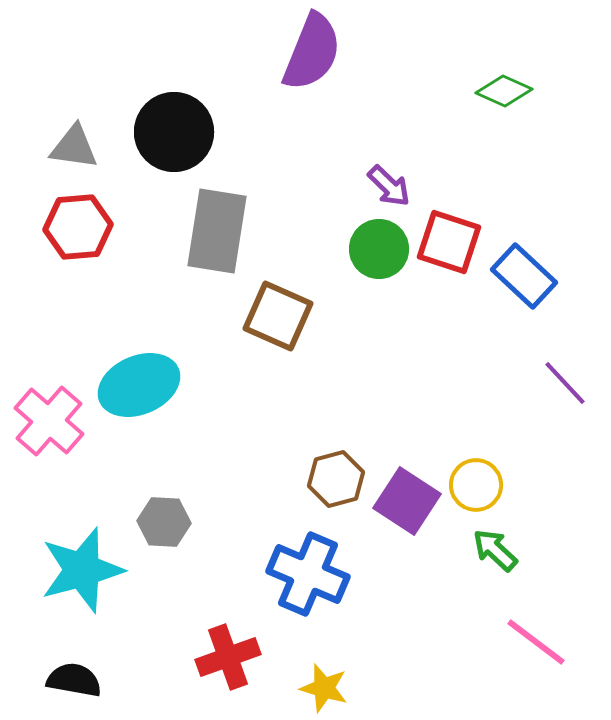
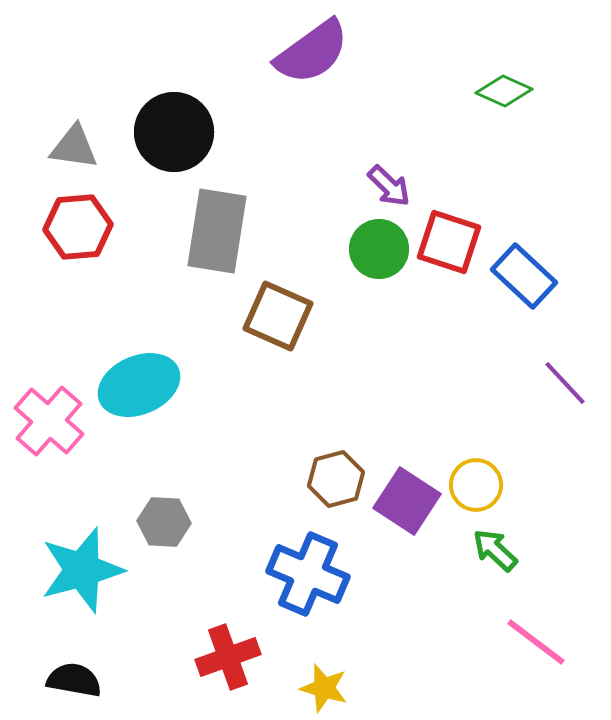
purple semicircle: rotated 32 degrees clockwise
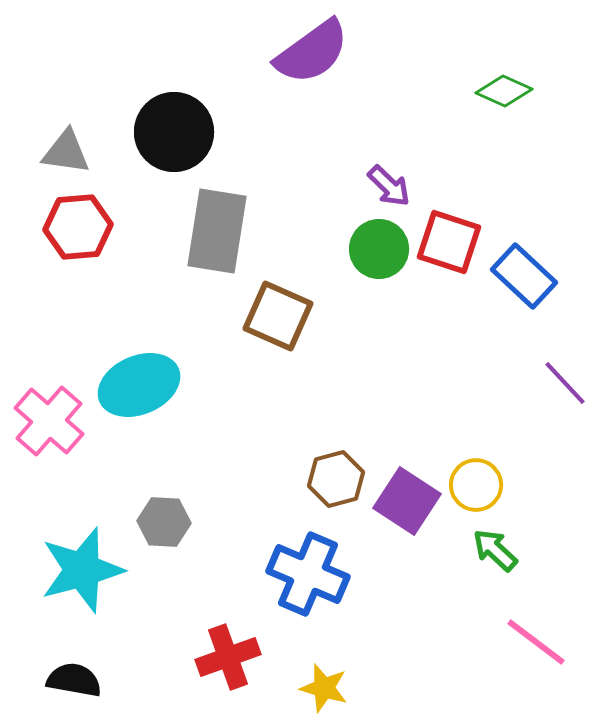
gray triangle: moved 8 px left, 5 px down
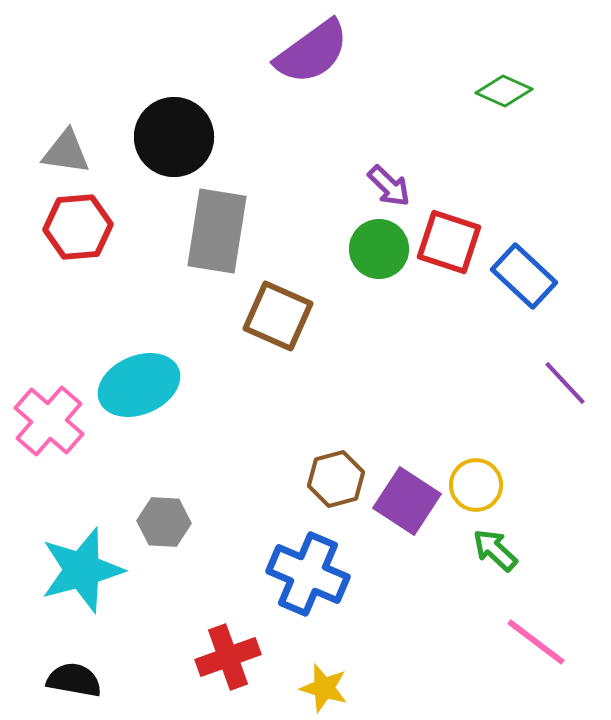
black circle: moved 5 px down
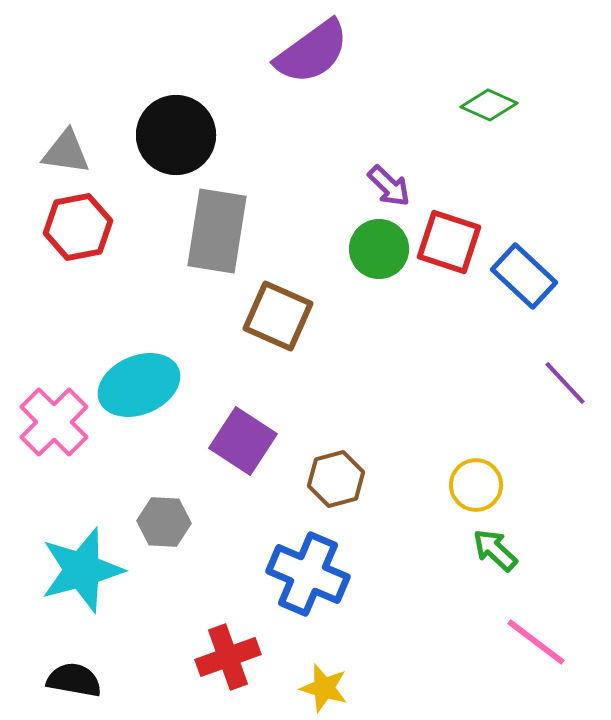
green diamond: moved 15 px left, 14 px down
black circle: moved 2 px right, 2 px up
red hexagon: rotated 6 degrees counterclockwise
pink cross: moved 5 px right, 1 px down; rotated 4 degrees clockwise
purple square: moved 164 px left, 60 px up
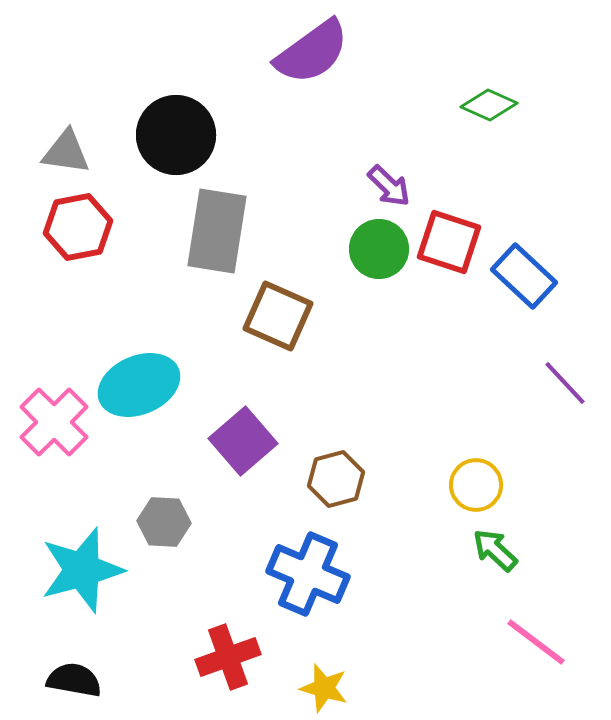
purple square: rotated 16 degrees clockwise
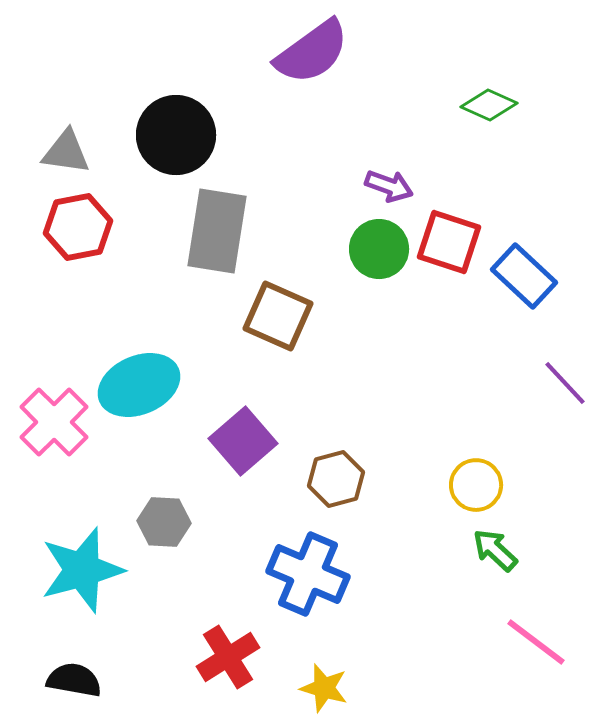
purple arrow: rotated 24 degrees counterclockwise
red cross: rotated 12 degrees counterclockwise
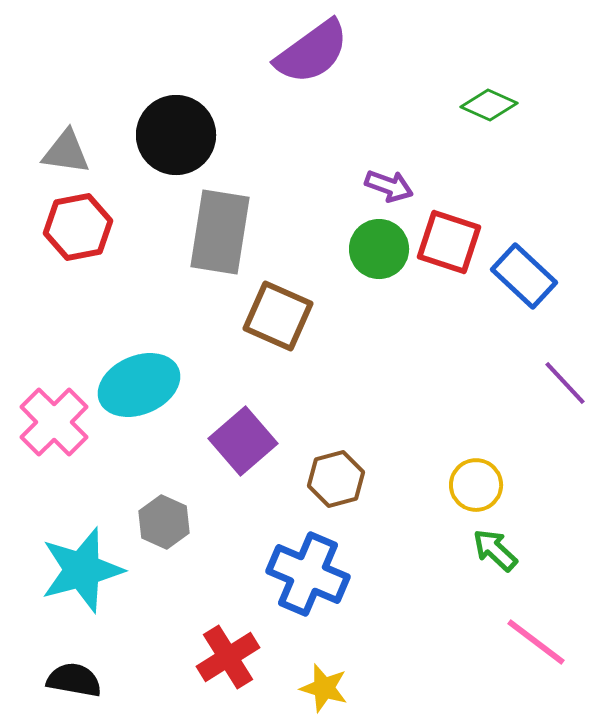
gray rectangle: moved 3 px right, 1 px down
gray hexagon: rotated 21 degrees clockwise
